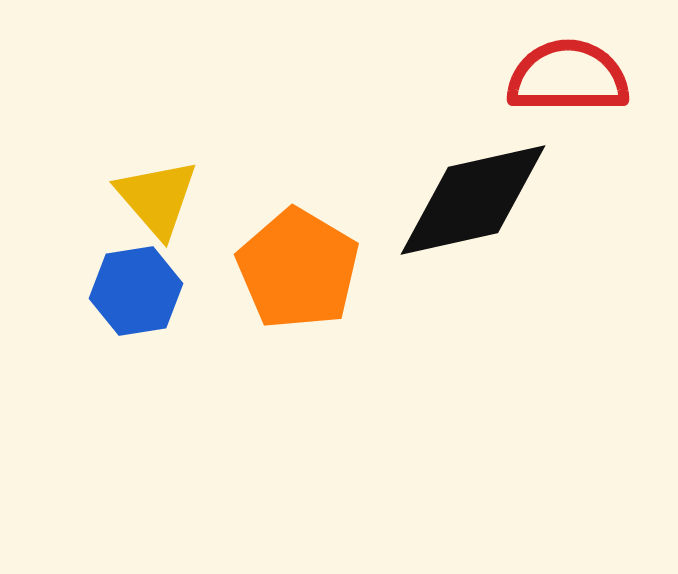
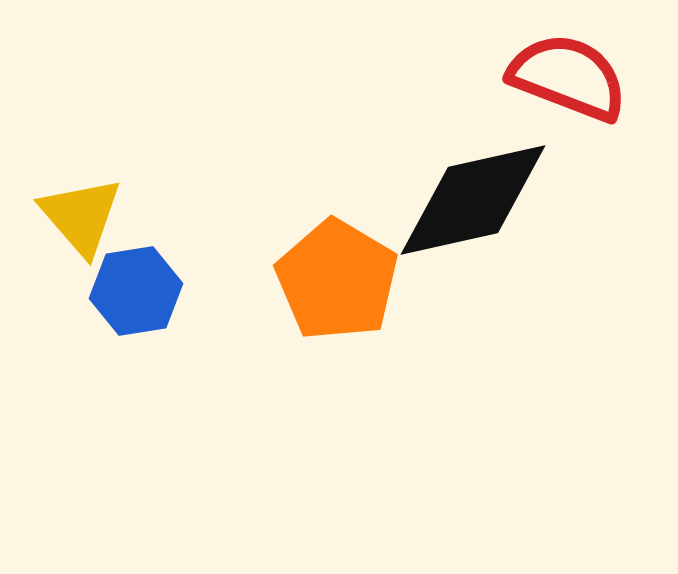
red semicircle: rotated 21 degrees clockwise
yellow triangle: moved 76 px left, 18 px down
orange pentagon: moved 39 px right, 11 px down
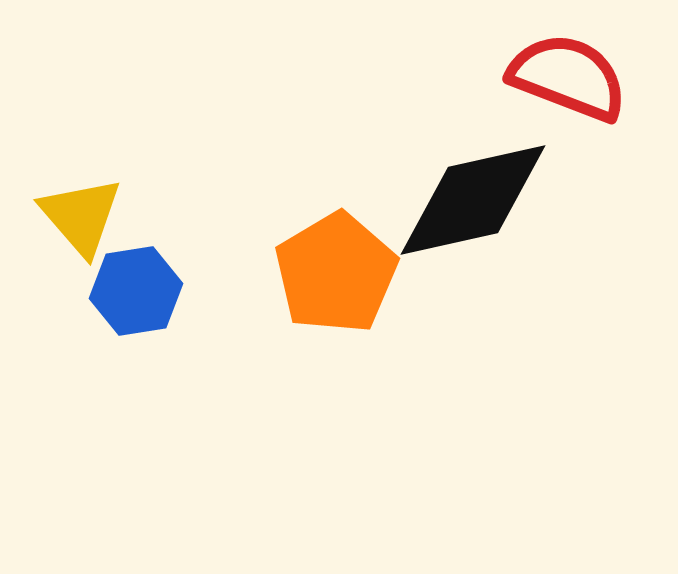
orange pentagon: moved 1 px left, 7 px up; rotated 10 degrees clockwise
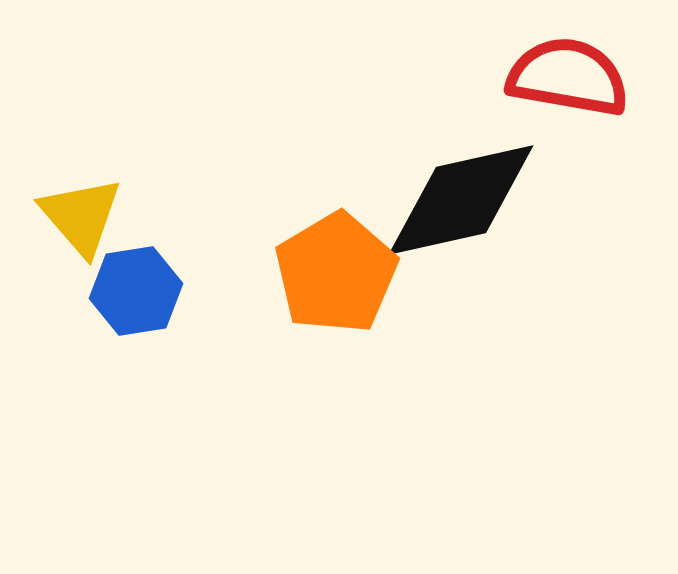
red semicircle: rotated 11 degrees counterclockwise
black diamond: moved 12 px left
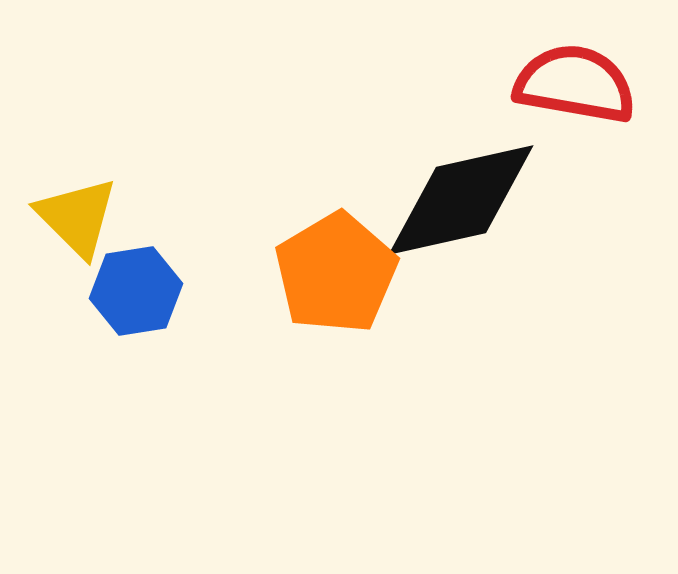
red semicircle: moved 7 px right, 7 px down
yellow triangle: moved 4 px left, 1 px down; rotated 4 degrees counterclockwise
